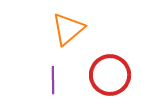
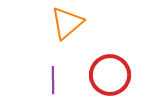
orange triangle: moved 1 px left, 6 px up
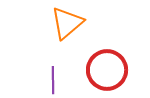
red circle: moved 3 px left, 5 px up
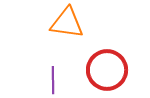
orange triangle: rotated 48 degrees clockwise
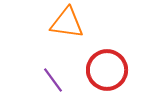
purple line: rotated 36 degrees counterclockwise
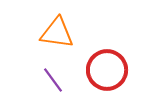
orange triangle: moved 10 px left, 10 px down
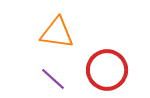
purple line: moved 1 px up; rotated 12 degrees counterclockwise
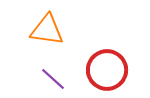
orange triangle: moved 10 px left, 3 px up
